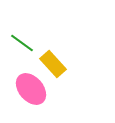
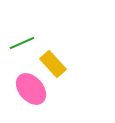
green line: rotated 60 degrees counterclockwise
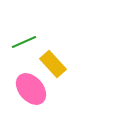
green line: moved 2 px right, 1 px up
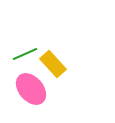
green line: moved 1 px right, 12 px down
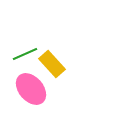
yellow rectangle: moved 1 px left
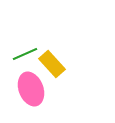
pink ellipse: rotated 20 degrees clockwise
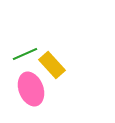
yellow rectangle: moved 1 px down
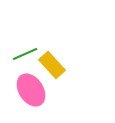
pink ellipse: moved 1 px down; rotated 12 degrees counterclockwise
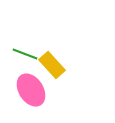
green line: rotated 45 degrees clockwise
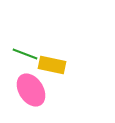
yellow rectangle: rotated 36 degrees counterclockwise
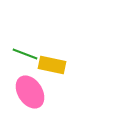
pink ellipse: moved 1 px left, 2 px down
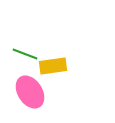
yellow rectangle: moved 1 px right, 1 px down; rotated 20 degrees counterclockwise
